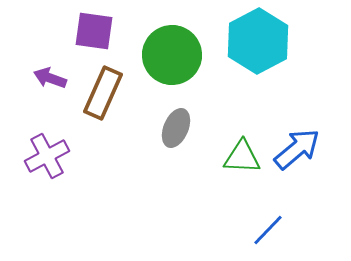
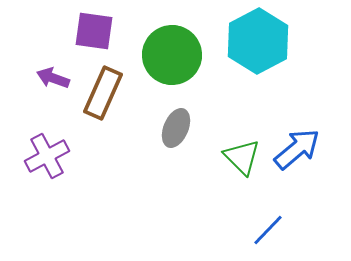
purple arrow: moved 3 px right
green triangle: rotated 42 degrees clockwise
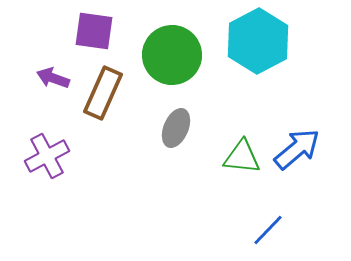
green triangle: rotated 39 degrees counterclockwise
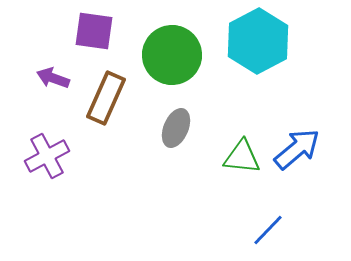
brown rectangle: moved 3 px right, 5 px down
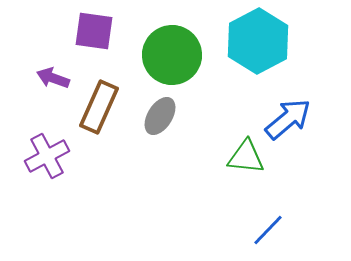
brown rectangle: moved 7 px left, 9 px down
gray ellipse: moved 16 px left, 12 px up; rotated 9 degrees clockwise
blue arrow: moved 9 px left, 30 px up
green triangle: moved 4 px right
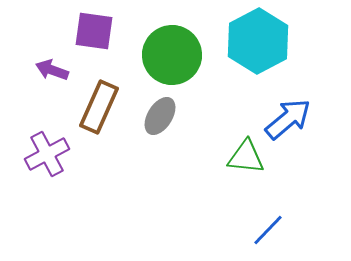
purple arrow: moved 1 px left, 8 px up
purple cross: moved 2 px up
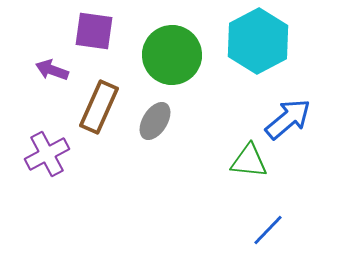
gray ellipse: moved 5 px left, 5 px down
green triangle: moved 3 px right, 4 px down
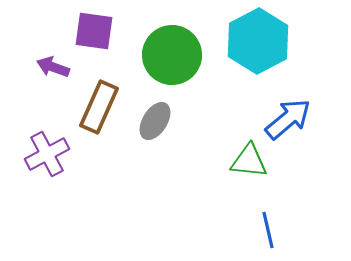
purple arrow: moved 1 px right, 3 px up
blue line: rotated 57 degrees counterclockwise
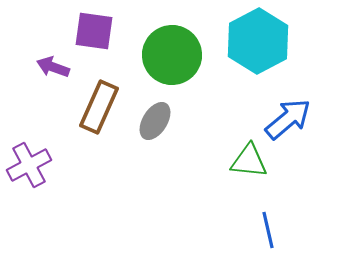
purple cross: moved 18 px left, 11 px down
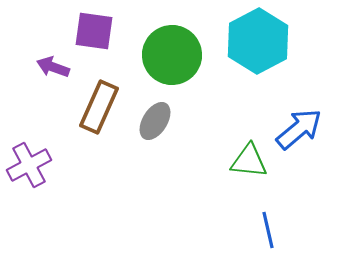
blue arrow: moved 11 px right, 10 px down
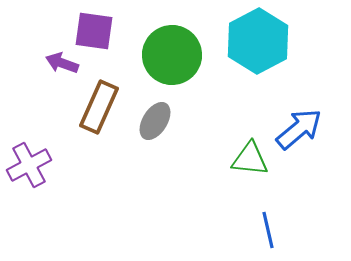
purple arrow: moved 9 px right, 4 px up
green triangle: moved 1 px right, 2 px up
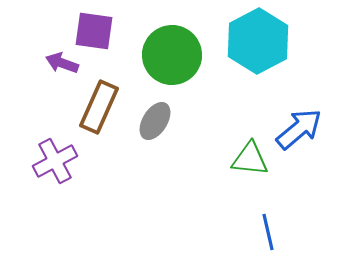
purple cross: moved 26 px right, 4 px up
blue line: moved 2 px down
